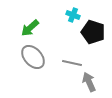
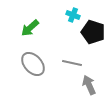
gray ellipse: moved 7 px down
gray arrow: moved 3 px down
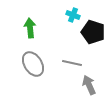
green arrow: rotated 126 degrees clockwise
gray ellipse: rotated 10 degrees clockwise
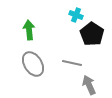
cyan cross: moved 3 px right
green arrow: moved 1 px left, 2 px down
black pentagon: moved 1 px left, 2 px down; rotated 15 degrees clockwise
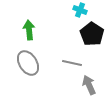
cyan cross: moved 4 px right, 5 px up
gray ellipse: moved 5 px left, 1 px up
